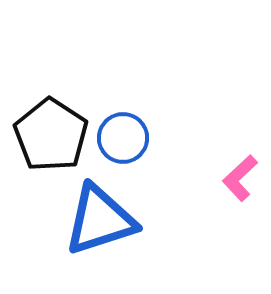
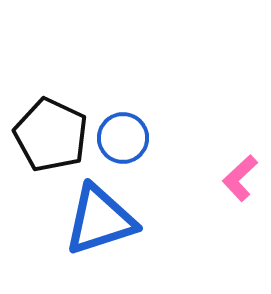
black pentagon: rotated 8 degrees counterclockwise
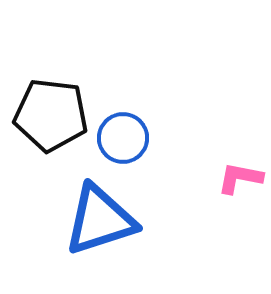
black pentagon: moved 20 px up; rotated 18 degrees counterclockwise
pink L-shape: rotated 54 degrees clockwise
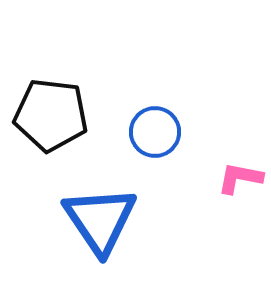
blue circle: moved 32 px right, 6 px up
blue triangle: rotated 46 degrees counterclockwise
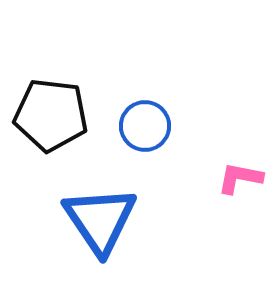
blue circle: moved 10 px left, 6 px up
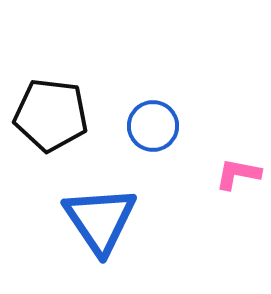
blue circle: moved 8 px right
pink L-shape: moved 2 px left, 4 px up
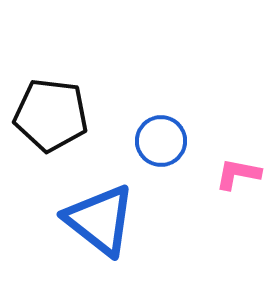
blue circle: moved 8 px right, 15 px down
blue triangle: rotated 18 degrees counterclockwise
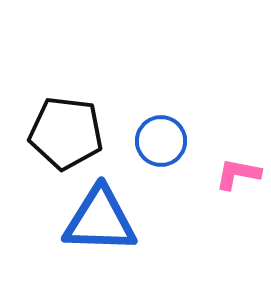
black pentagon: moved 15 px right, 18 px down
blue triangle: rotated 36 degrees counterclockwise
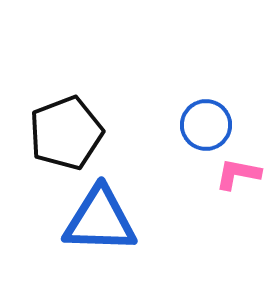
black pentagon: rotated 28 degrees counterclockwise
blue circle: moved 45 px right, 16 px up
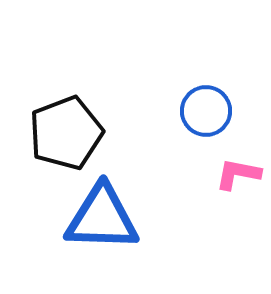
blue circle: moved 14 px up
blue triangle: moved 2 px right, 2 px up
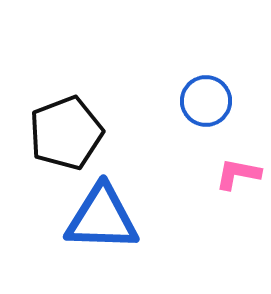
blue circle: moved 10 px up
